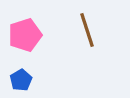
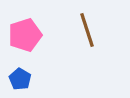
blue pentagon: moved 1 px left, 1 px up; rotated 10 degrees counterclockwise
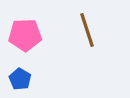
pink pentagon: rotated 16 degrees clockwise
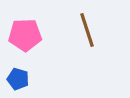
blue pentagon: moved 2 px left; rotated 15 degrees counterclockwise
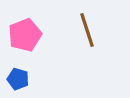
pink pentagon: rotated 20 degrees counterclockwise
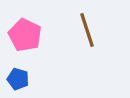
pink pentagon: rotated 24 degrees counterclockwise
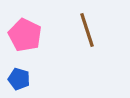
blue pentagon: moved 1 px right
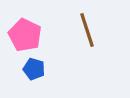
blue pentagon: moved 15 px right, 10 px up
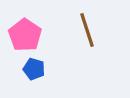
pink pentagon: rotated 8 degrees clockwise
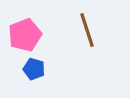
pink pentagon: rotated 16 degrees clockwise
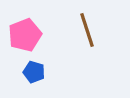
blue pentagon: moved 3 px down
